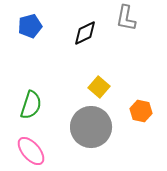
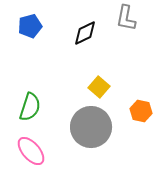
green semicircle: moved 1 px left, 2 px down
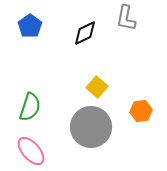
blue pentagon: rotated 20 degrees counterclockwise
yellow square: moved 2 px left
orange hexagon: rotated 20 degrees counterclockwise
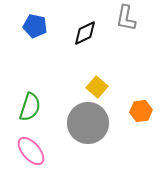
blue pentagon: moved 5 px right; rotated 25 degrees counterclockwise
gray circle: moved 3 px left, 4 px up
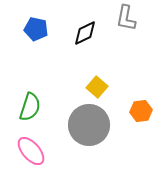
blue pentagon: moved 1 px right, 3 px down
gray circle: moved 1 px right, 2 px down
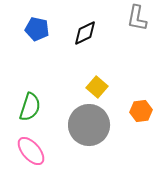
gray L-shape: moved 11 px right
blue pentagon: moved 1 px right
